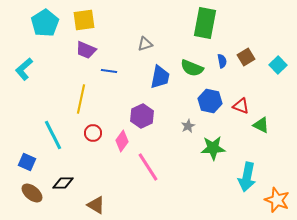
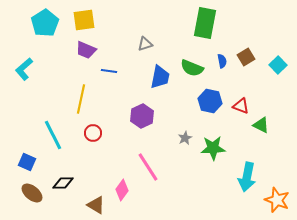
gray star: moved 3 px left, 12 px down
pink diamond: moved 49 px down
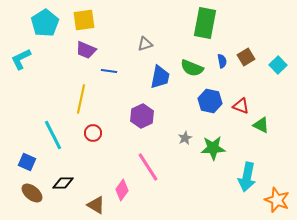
cyan L-shape: moved 3 px left, 10 px up; rotated 15 degrees clockwise
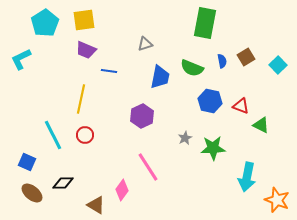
red circle: moved 8 px left, 2 px down
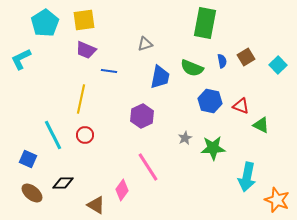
blue square: moved 1 px right, 3 px up
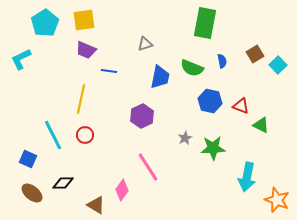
brown square: moved 9 px right, 3 px up
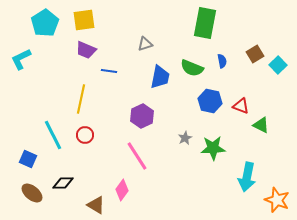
pink line: moved 11 px left, 11 px up
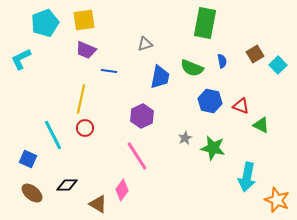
cyan pentagon: rotated 12 degrees clockwise
red circle: moved 7 px up
green star: rotated 15 degrees clockwise
black diamond: moved 4 px right, 2 px down
brown triangle: moved 2 px right, 1 px up
